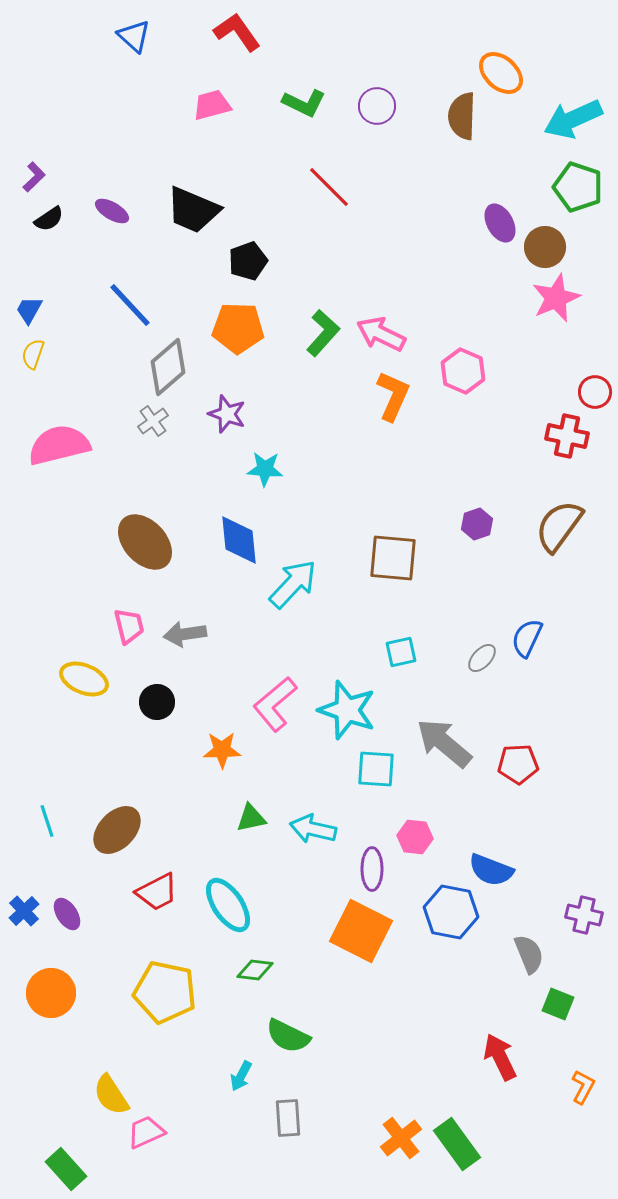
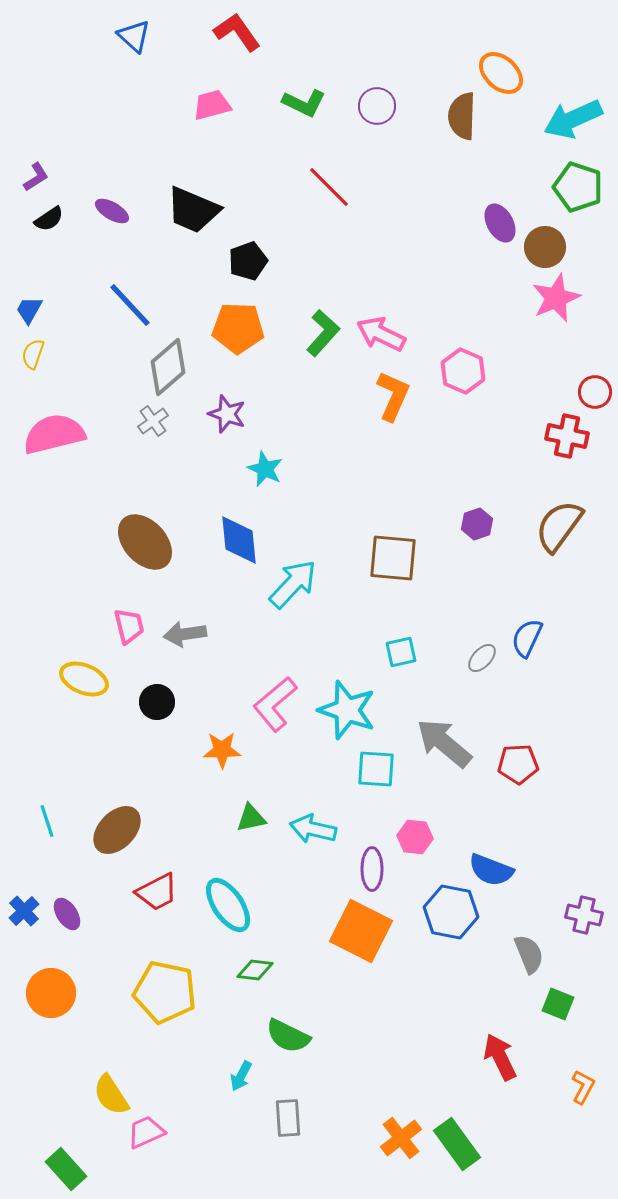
purple L-shape at (34, 177): moved 2 px right; rotated 12 degrees clockwise
pink semicircle at (59, 445): moved 5 px left, 11 px up
cyan star at (265, 469): rotated 21 degrees clockwise
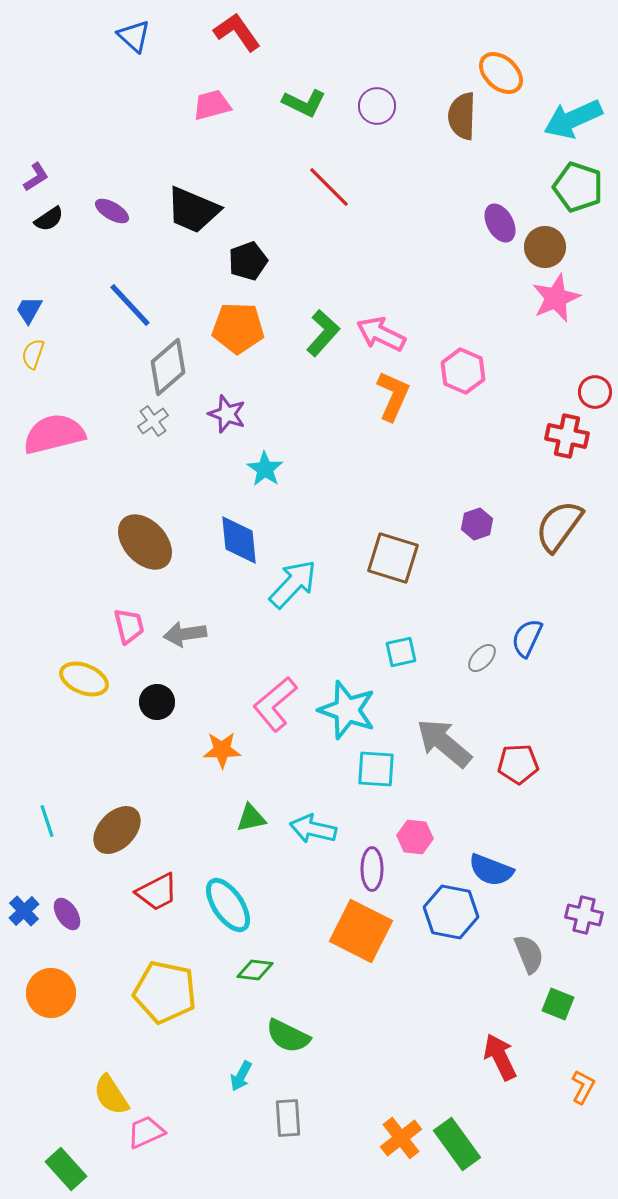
cyan star at (265, 469): rotated 9 degrees clockwise
brown square at (393, 558): rotated 12 degrees clockwise
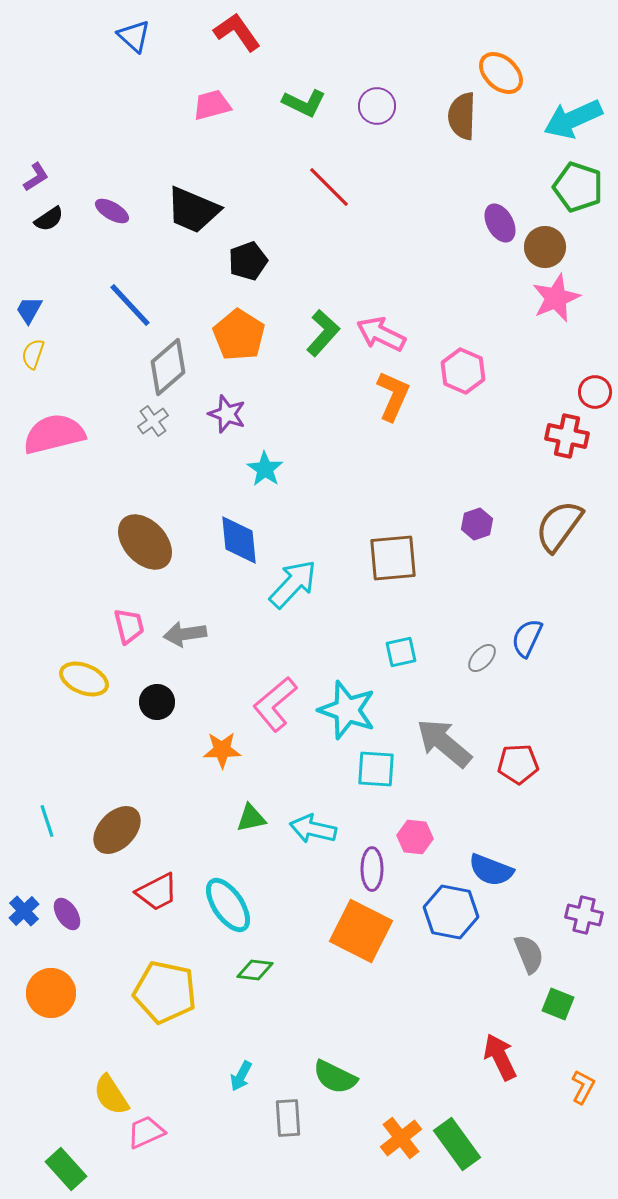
orange pentagon at (238, 328): moved 1 px right, 7 px down; rotated 30 degrees clockwise
brown square at (393, 558): rotated 22 degrees counterclockwise
green semicircle at (288, 1036): moved 47 px right, 41 px down
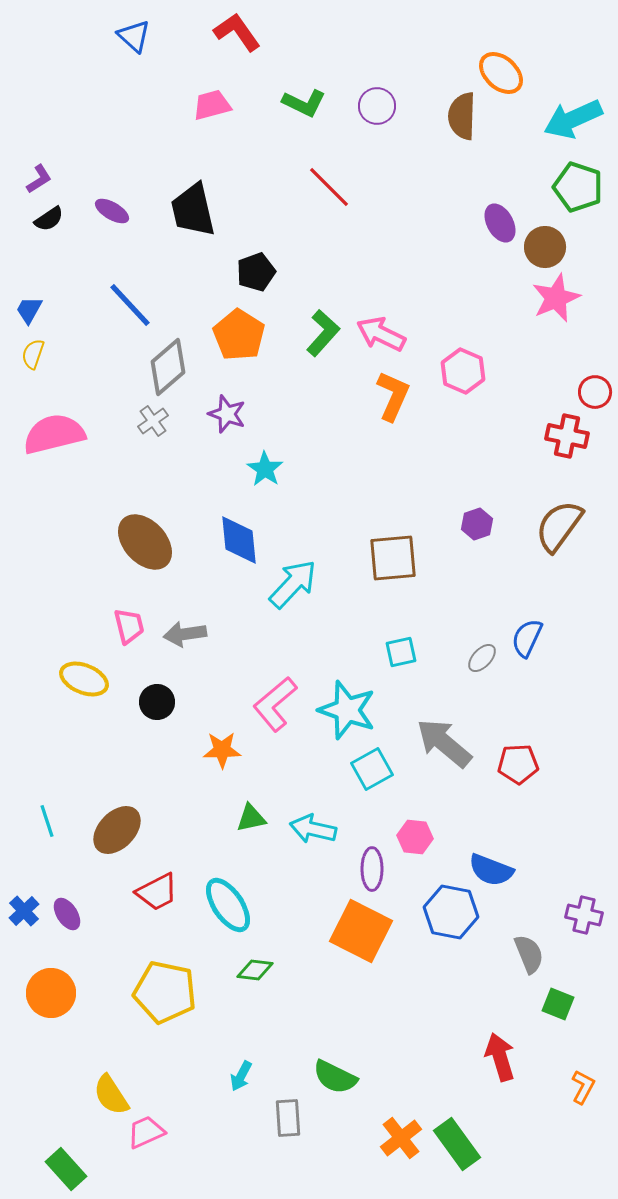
purple L-shape at (36, 177): moved 3 px right, 2 px down
black trapezoid at (193, 210): rotated 54 degrees clockwise
black pentagon at (248, 261): moved 8 px right, 11 px down
cyan square at (376, 769): moved 4 px left; rotated 33 degrees counterclockwise
red arrow at (500, 1057): rotated 9 degrees clockwise
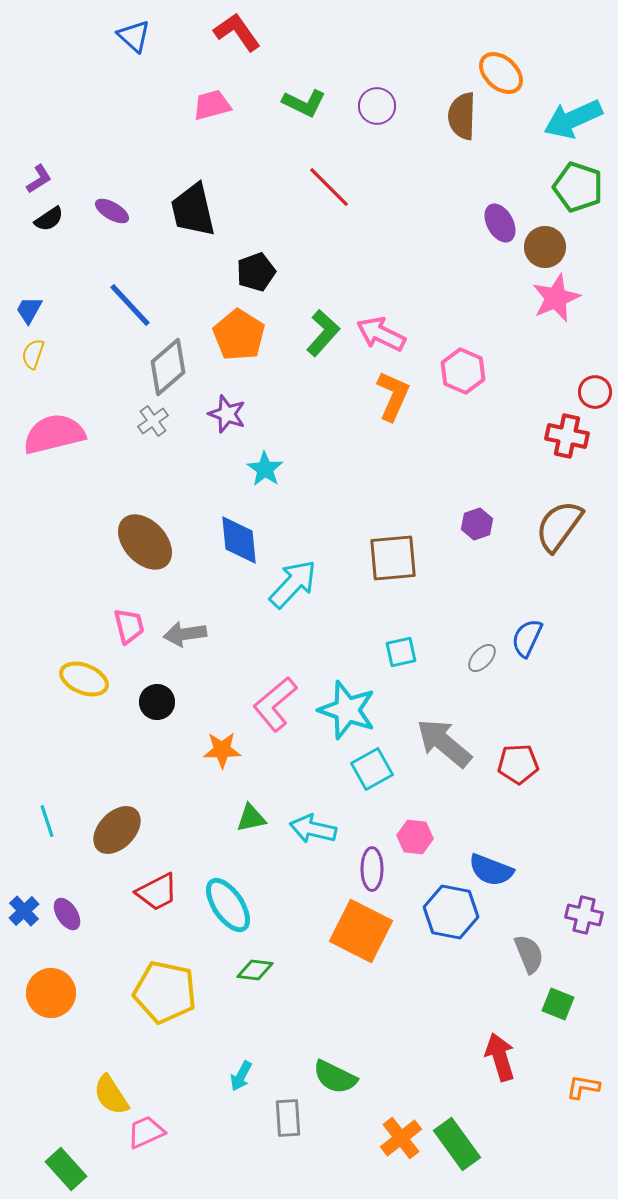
orange L-shape at (583, 1087): rotated 108 degrees counterclockwise
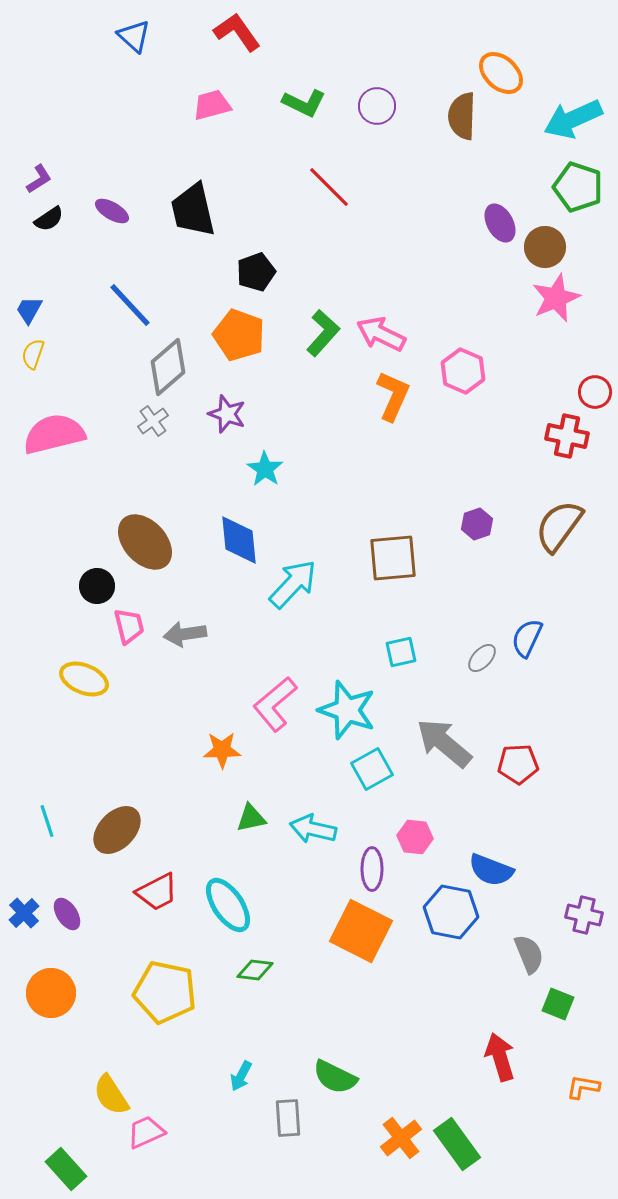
orange pentagon at (239, 335): rotated 12 degrees counterclockwise
black circle at (157, 702): moved 60 px left, 116 px up
blue cross at (24, 911): moved 2 px down
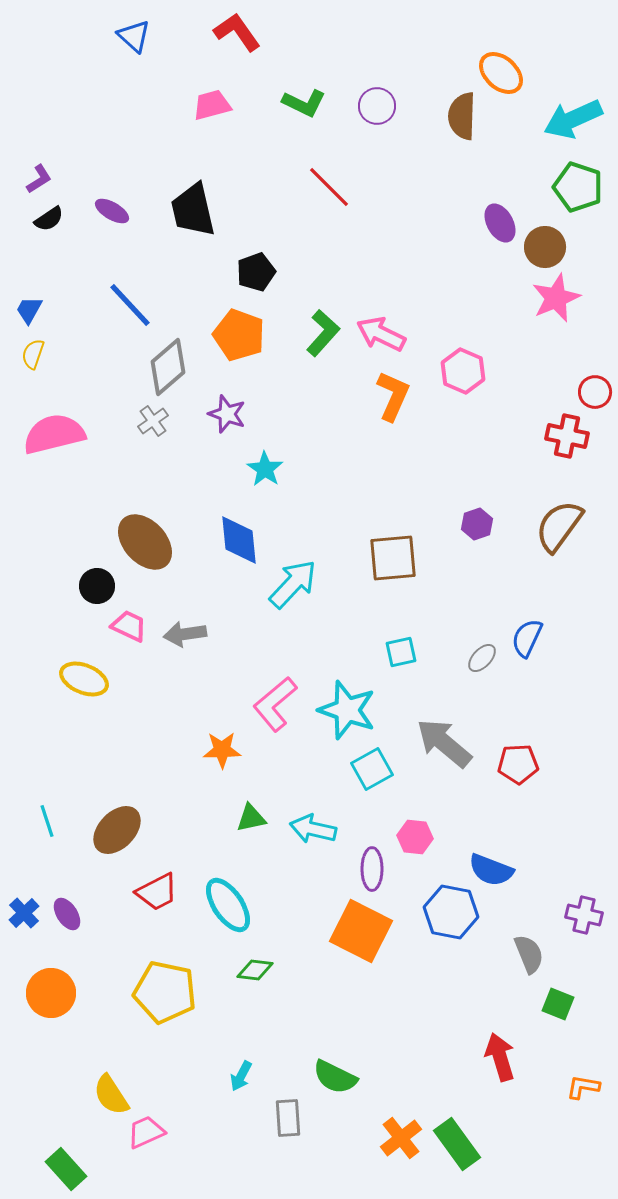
pink trapezoid at (129, 626): rotated 51 degrees counterclockwise
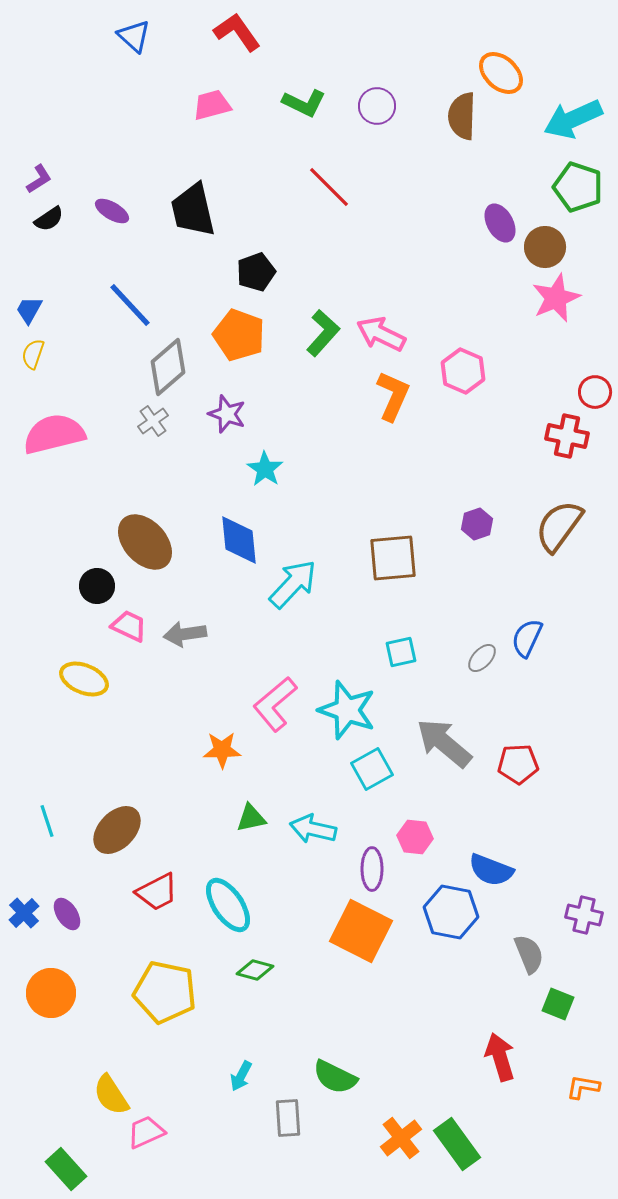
green diamond at (255, 970): rotated 9 degrees clockwise
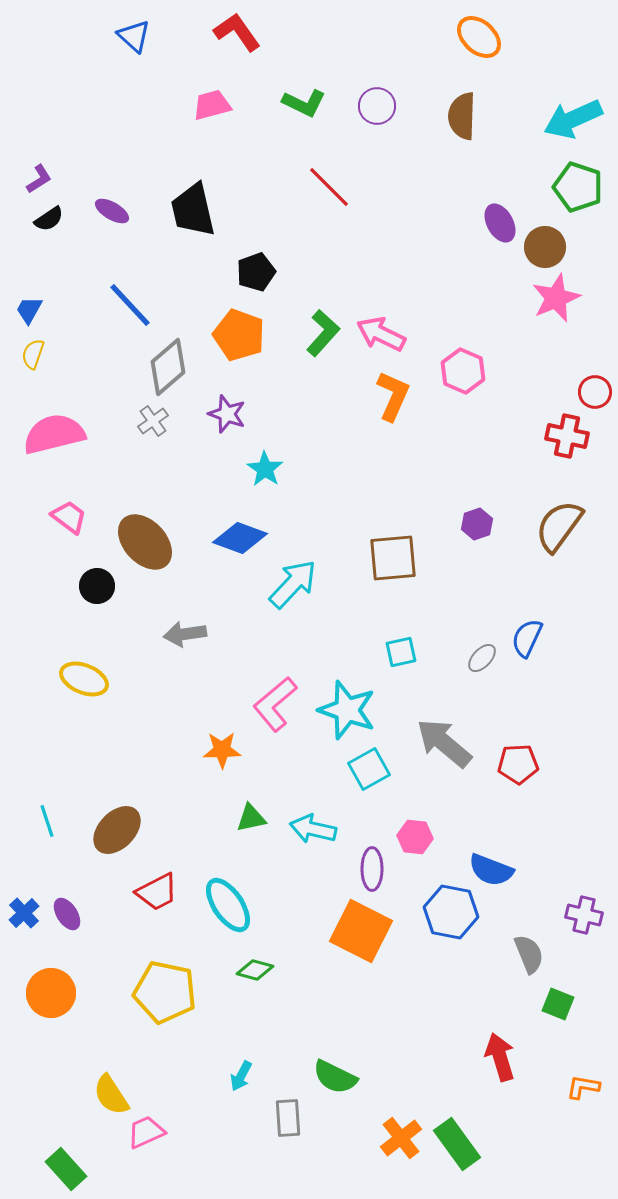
orange ellipse at (501, 73): moved 22 px left, 36 px up
blue diamond at (239, 540): moved 1 px right, 2 px up; rotated 64 degrees counterclockwise
pink trapezoid at (129, 626): moved 60 px left, 109 px up; rotated 12 degrees clockwise
cyan square at (372, 769): moved 3 px left
